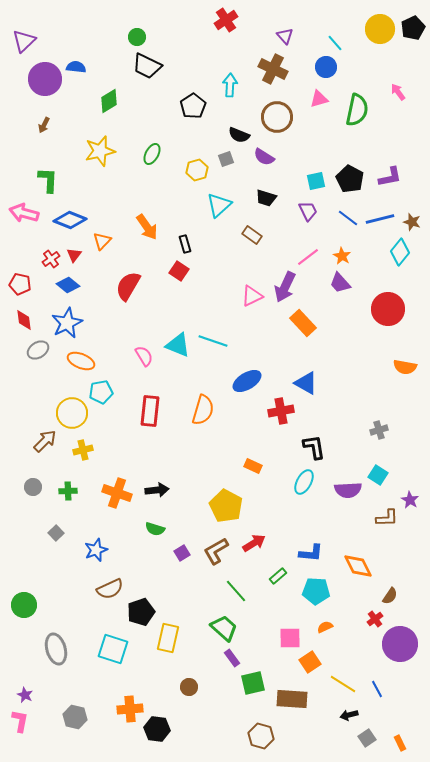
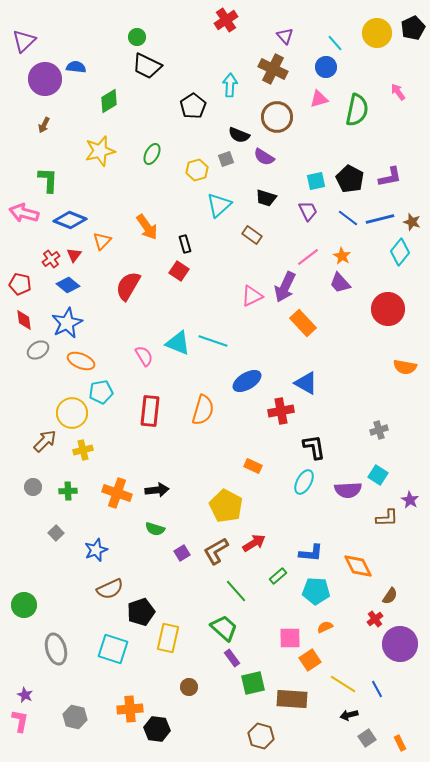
yellow circle at (380, 29): moved 3 px left, 4 px down
cyan triangle at (178, 345): moved 2 px up
orange square at (310, 662): moved 2 px up
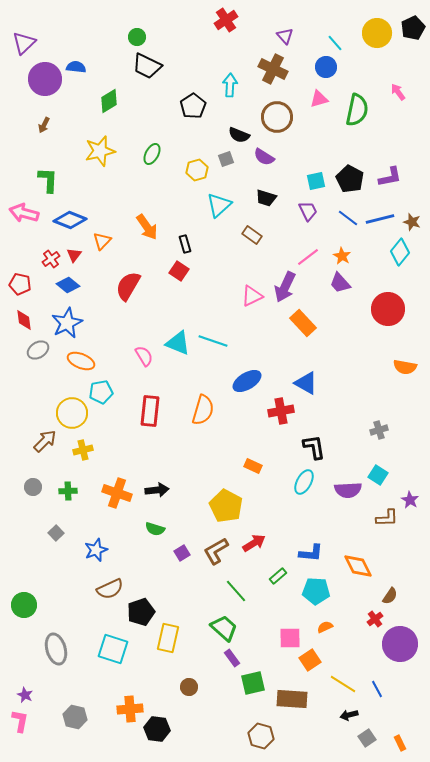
purple triangle at (24, 41): moved 2 px down
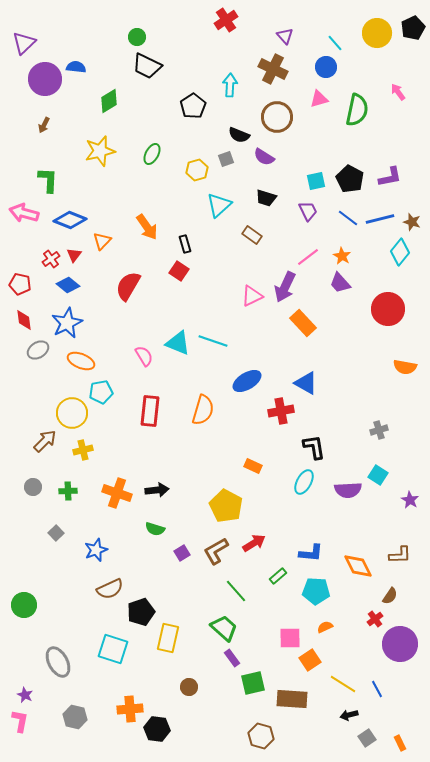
brown L-shape at (387, 518): moved 13 px right, 37 px down
gray ellipse at (56, 649): moved 2 px right, 13 px down; rotated 12 degrees counterclockwise
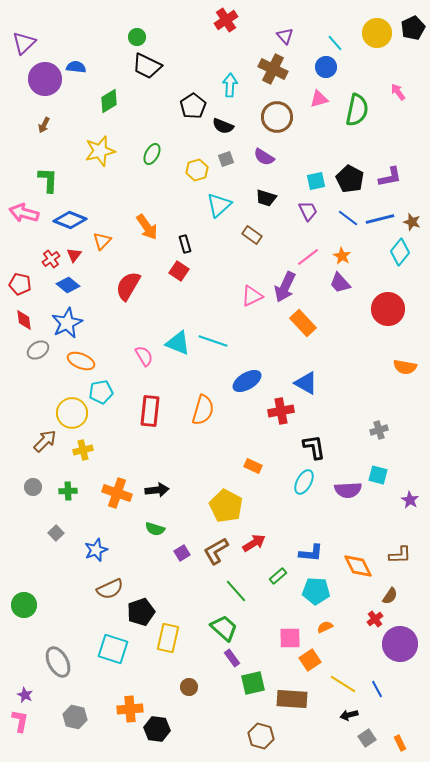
black semicircle at (239, 135): moved 16 px left, 9 px up
cyan square at (378, 475): rotated 18 degrees counterclockwise
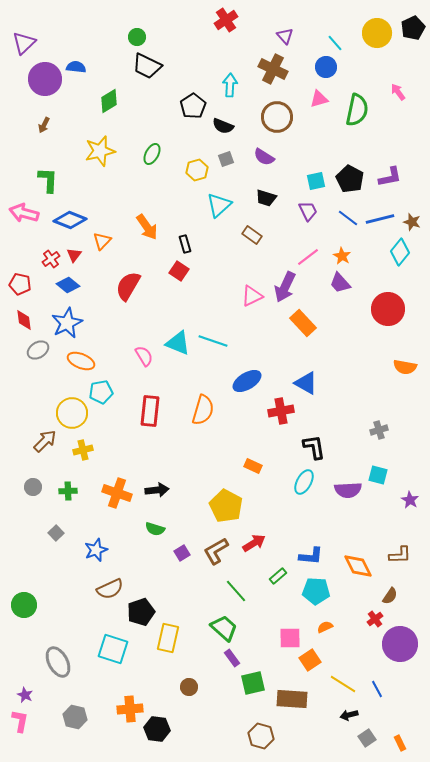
blue L-shape at (311, 553): moved 3 px down
